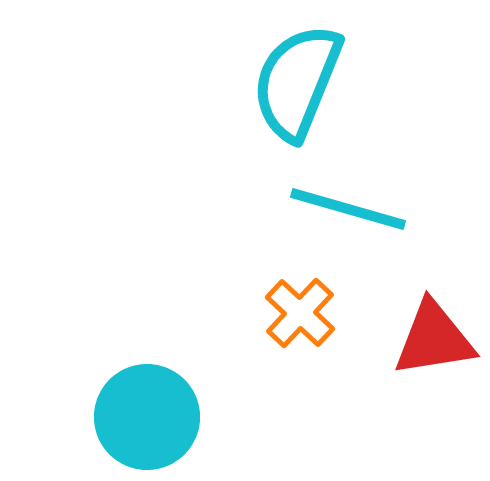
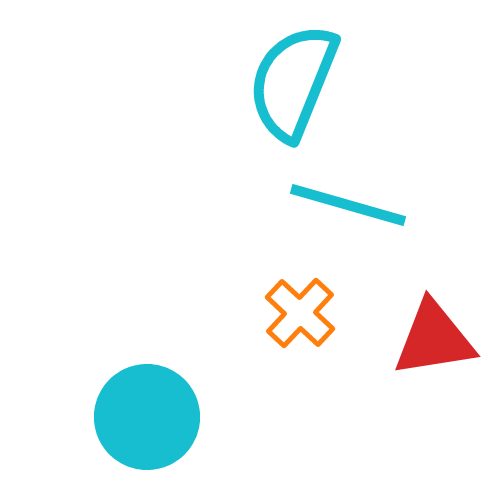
cyan semicircle: moved 4 px left
cyan line: moved 4 px up
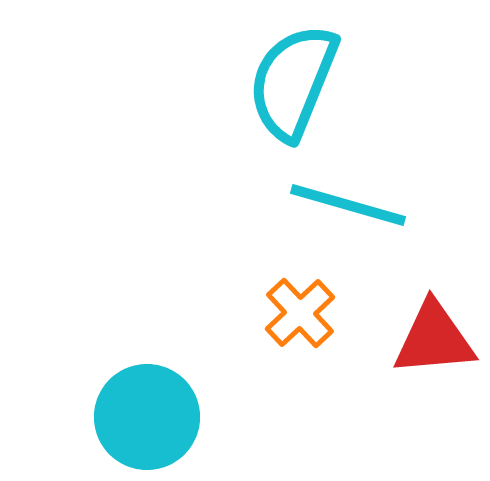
orange cross: rotated 4 degrees clockwise
red triangle: rotated 4 degrees clockwise
